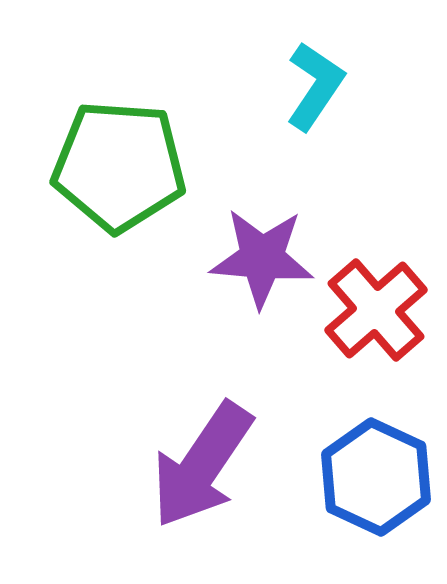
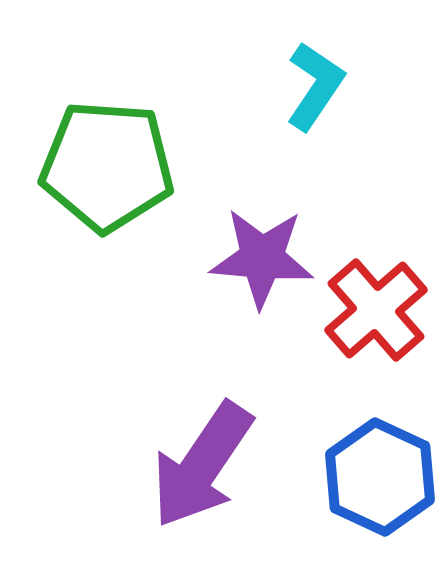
green pentagon: moved 12 px left
blue hexagon: moved 4 px right
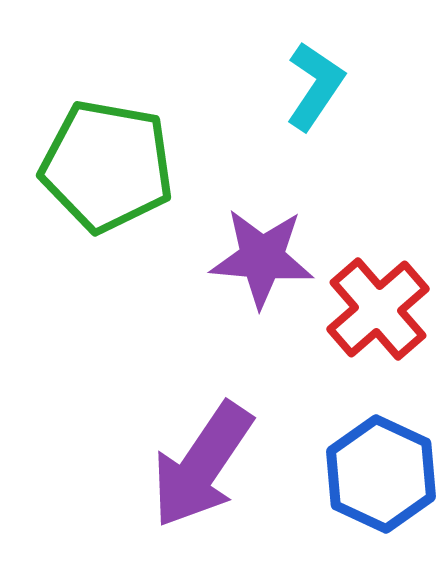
green pentagon: rotated 6 degrees clockwise
red cross: moved 2 px right, 1 px up
blue hexagon: moved 1 px right, 3 px up
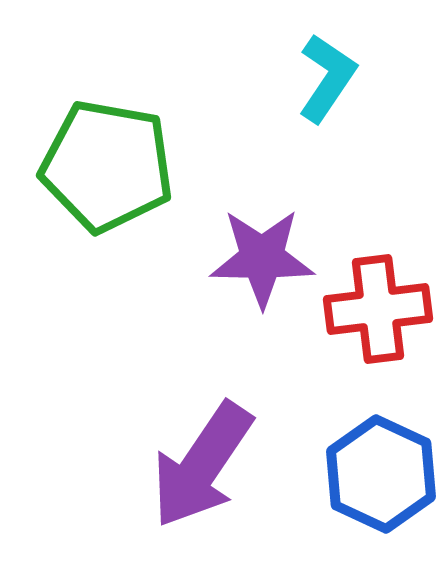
cyan L-shape: moved 12 px right, 8 px up
purple star: rotated 4 degrees counterclockwise
red cross: rotated 34 degrees clockwise
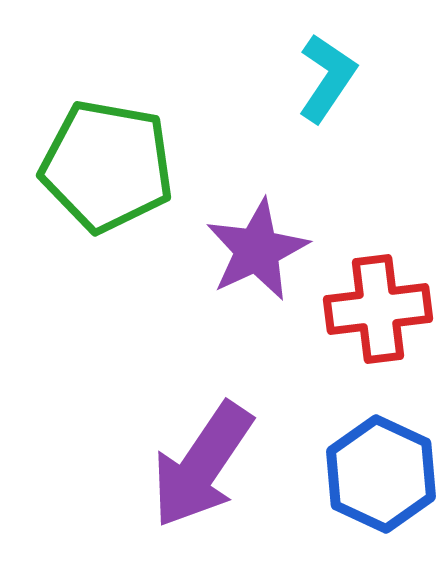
purple star: moved 5 px left, 8 px up; rotated 26 degrees counterclockwise
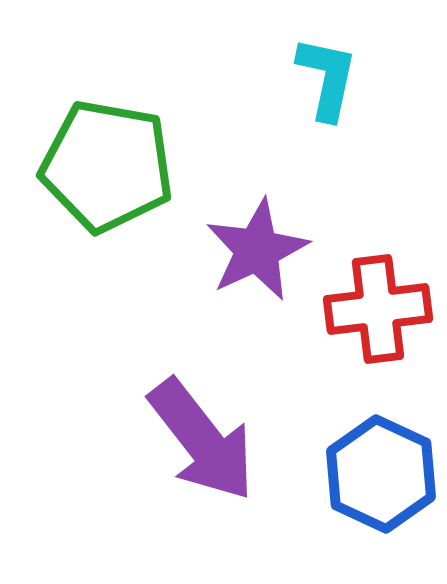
cyan L-shape: rotated 22 degrees counterclockwise
purple arrow: moved 25 px up; rotated 72 degrees counterclockwise
